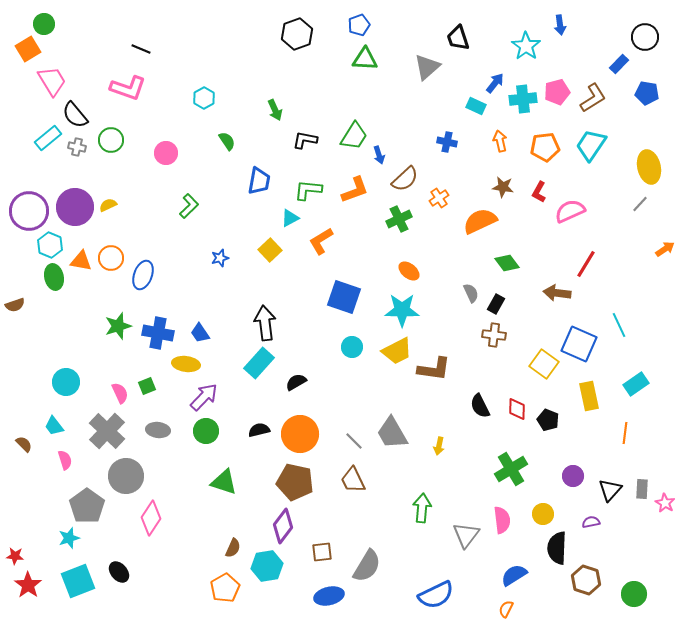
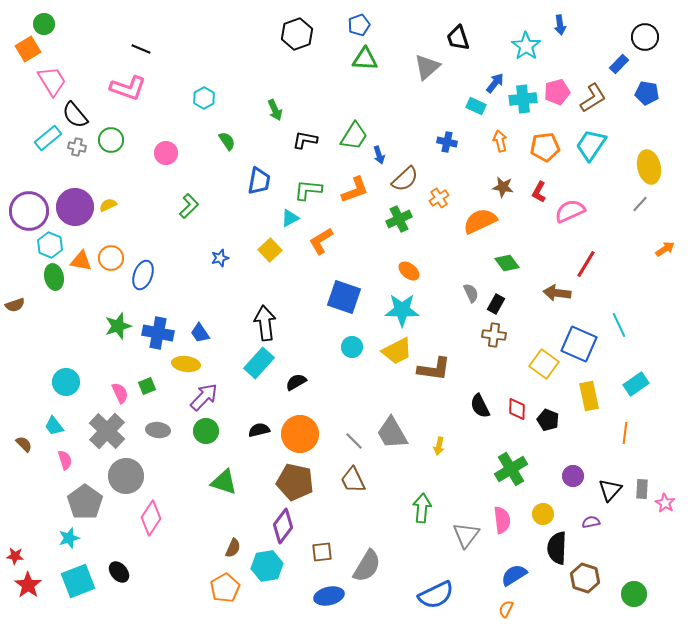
gray pentagon at (87, 506): moved 2 px left, 4 px up
brown hexagon at (586, 580): moved 1 px left, 2 px up
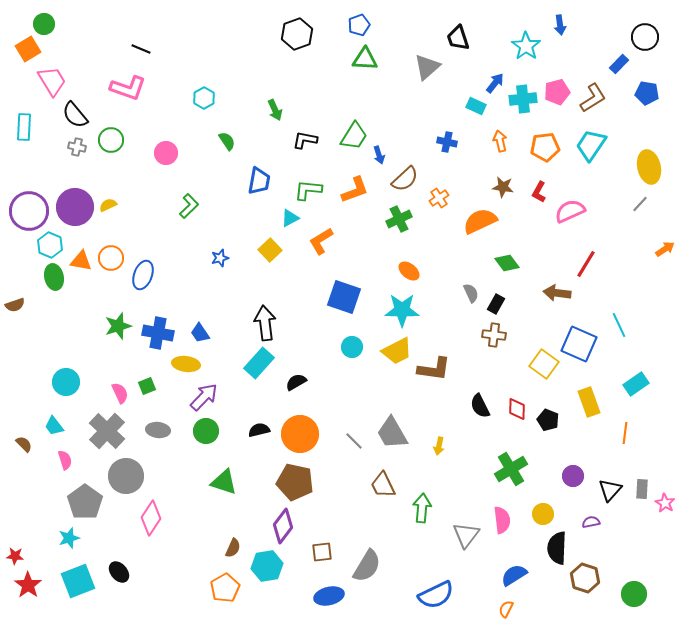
cyan rectangle at (48, 138): moved 24 px left, 11 px up; rotated 48 degrees counterclockwise
yellow rectangle at (589, 396): moved 6 px down; rotated 8 degrees counterclockwise
brown trapezoid at (353, 480): moved 30 px right, 5 px down
